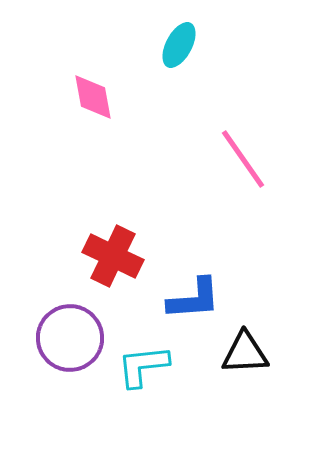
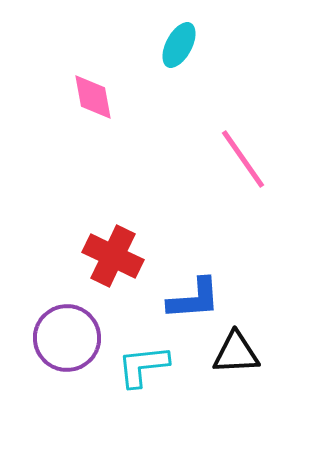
purple circle: moved 3 px left
black triangle: moved 9 px left
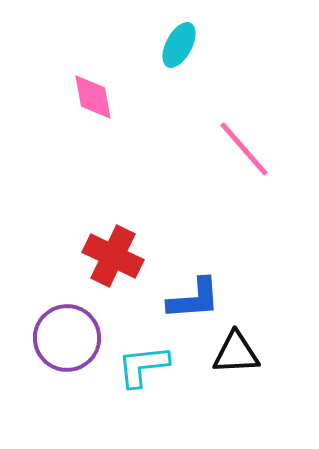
pink line: moved 1 px right, 10 px up; rotated 6 degrees counterclockwise
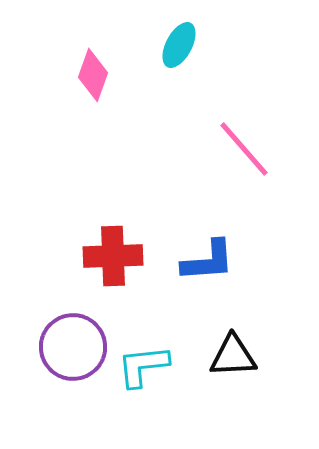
pink diamond: moved 22 px up; rotated 30 degrees clockwise
red cross: rotated 28 degrees counterclockwise
blue L-shape: moved 14 px right, 38 px up
purple circle: moved 6 px right, 9 px down
black triangle: moved 3 px left, 3 px down
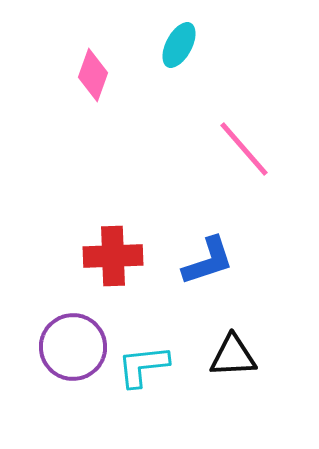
blue L-shape: rotated 14 degrees counterclockwise
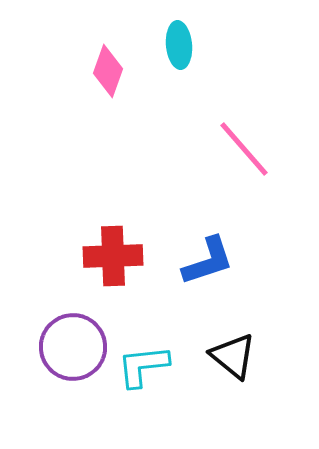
cyan ellipse: rotated 33 degrees counterclockwise
pink diamond: moved 15 px right, 4 px up
black triangle: rotated 42 degrees clockwise
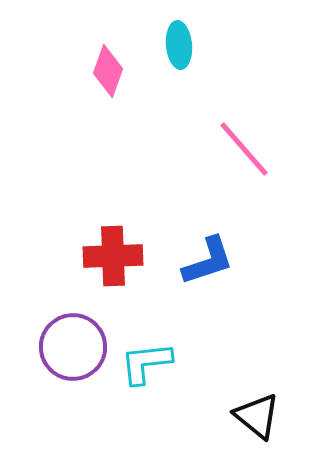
black triangle: moved 24 px right, 60 px down
cyan L-shape: moved 3 px right, 3 px up
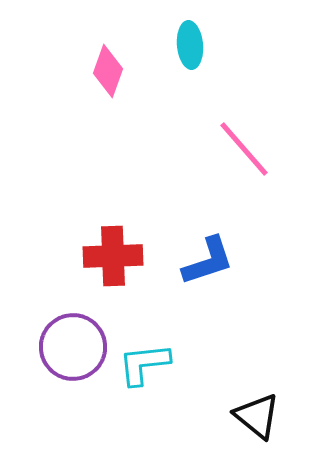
cyan ellipse: moved 11 px right
cyan L-shape: moved 2 px left, 1 px down
